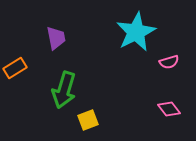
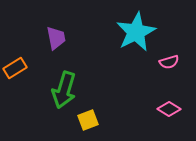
pink diamond: rotated 20 degrees counterclockwise
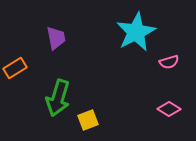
green arrow: moved 6 px left, 8 px down
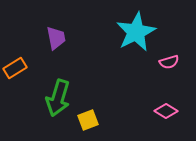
pink diamond: moved 3 px left, 2 px down
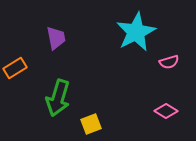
yellow square: moved 3 px right, 4 px down
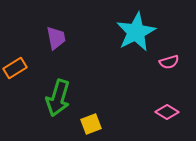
pink diamond: moved 1 px right, 1 px down
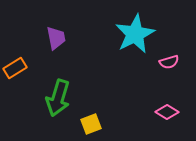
cyan star: moved 1 px left, 2 px down
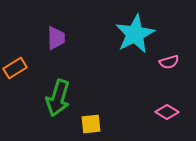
purple trapezoid: rotated 10 degrees clockwise
yellow square: rotated 15 degrees clockwise
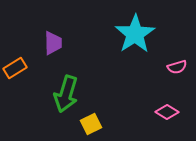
cyan star: rotated 6 degrees counterclockwise
purple trapezoid: moved 3 px left, 5 px down
pink semicircle: moved 8 px right, 5 px down
green arrow: moved 8 px right, 4 px up
yellow square: rotated 20 degrees counterclockwise
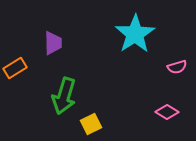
green arrow: moved 2 px left, 2 px down
